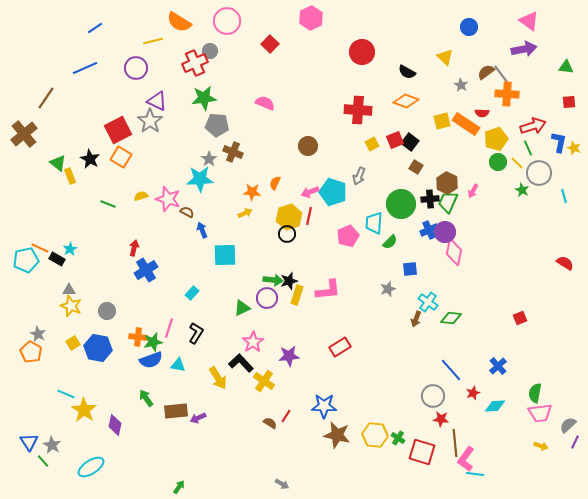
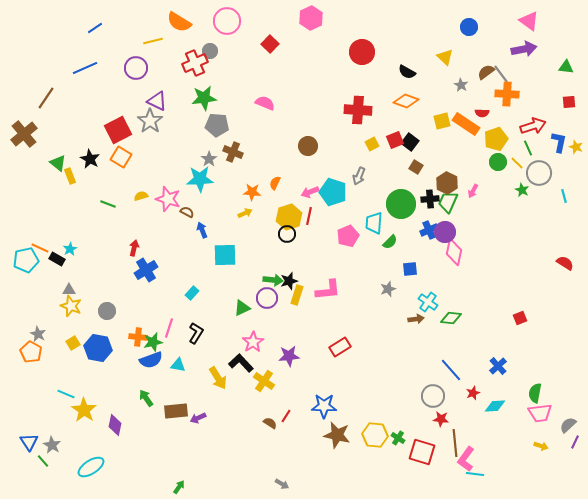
yellow star at (574, 148): moved 2 px right, 1 px up
brown arrow at (416, 319): rotated 119 degrees counterclockwise
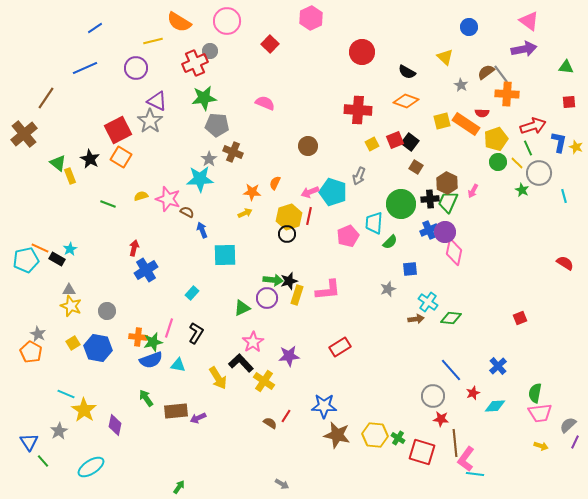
gray star at (52, 445): moved 7 px right, 14 px up; rotated 12 degrees clockwise
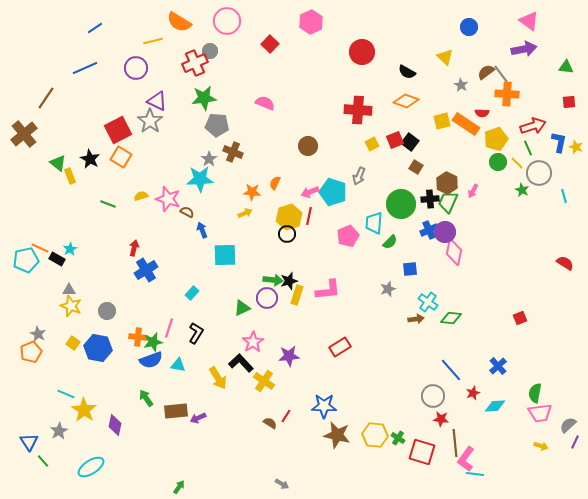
pink hexagon at (311, 18): moved 4 px down
yellow square at (73, 343): rotated 24 degrees counterclockwise
orange pentagon at (31, 352): rotated 20 degrees clockwise
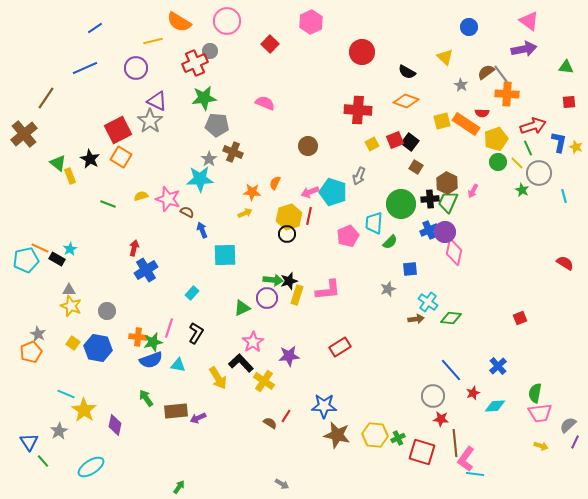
green cross at (398, 438): rotated 32 degrees clockwise
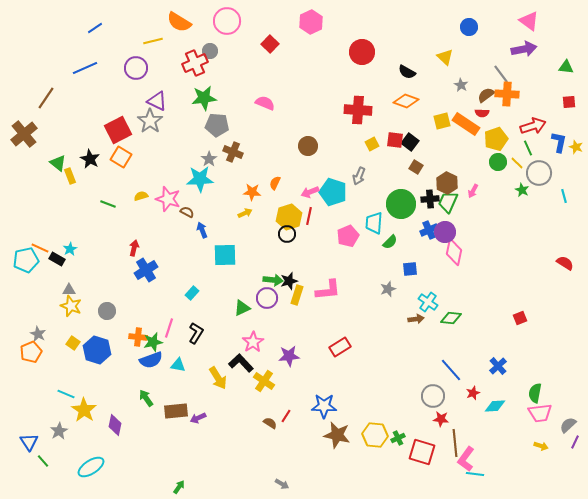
brown semicircle at (486, 72): moved 23 px down
red square at (395, 140): rotated 30 degrees clockwise
blue hexagon at (98, 348): moved 1 px left, 2 px down; rotated 8 degrees clockwise
